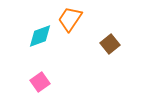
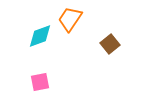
pink square: rotated 24 degrees clockwise
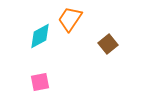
cyan diamond: rotated 8 degrees counterclockwise
brown square: moved 2 px left
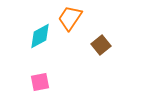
orange trapezoid: moved 1 px up
brown square: moved 7 px left, 1 px down
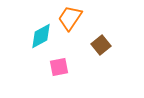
cyan diamond: moved 1 px right
pink square: moved 19 px right, 15 px up
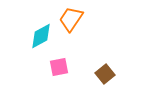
orange trapezoid: moved 1 px right, 1 px down
brown square: moved 4 px right, 29 px down
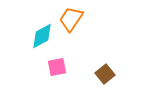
cyan diamond: moved 1 px right
pink square: moved 2 px left
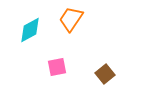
cyan diamond: moved 12 px left, 6 px up
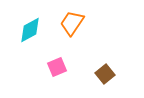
orange trapezoid: moved 1 px right, 4 px down
pink square: rotated 12 degrees counterclockwise
